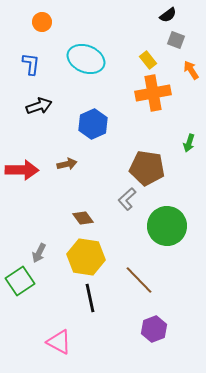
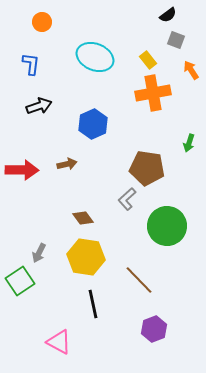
cyan ellipse: moved 9 px right, 2 px up
black line: moved 3 px right, 6 px down
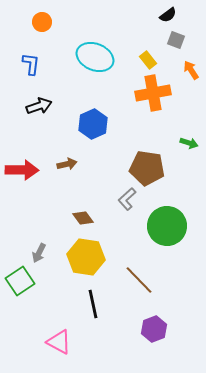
green arrow: rotated 90 degrees counterclockwise
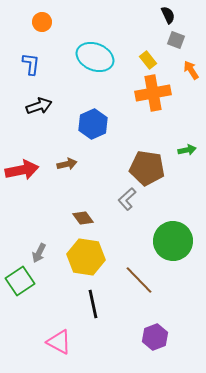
black semicircle: rotated 78 degrees counterclockwise
green arrow: moved 2 px left, 7 px down; rotated 30 degrees counterclockwise
red arrow: rotated 12 degrees counterclockwise
green circle: moved 6 px right, 15 px down
purple hexagon: moved 1 px right, 8 px down
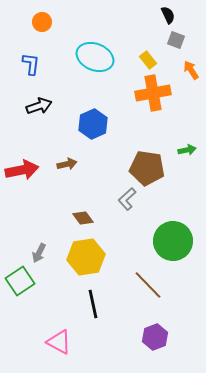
yellow hexagon: rotated 18 degrees counterclockwise
brown line: moved 9 px right, 5 px down
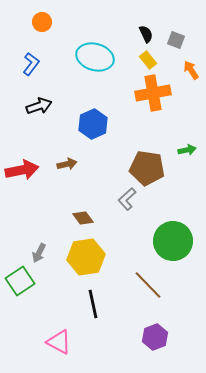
black semicircle: moved 22 px left, 19 px down
cyan ellipse: rotated 6 degrees counterclockwise
blue L-shape: rotated 30 degrees clockwise
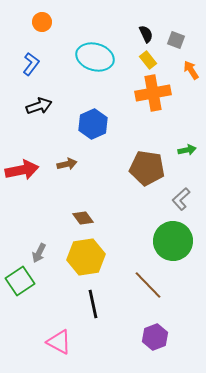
gray L-shape: moved 54 px right
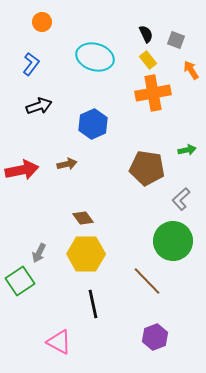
yellow hexagon: moved 3 px up; rotated 9 degrees clockwise
brown line: moved 1 px left, 4 px up
